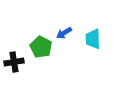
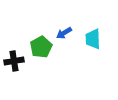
green pentagon: rotated 15 degrees clockwise
black cross: moved 1 px up
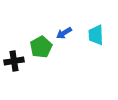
cyan trapezoid: moved 3 px right, 4 px up
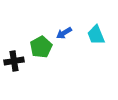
cyan trapezoid: rotated 20 degrees counterclockwise
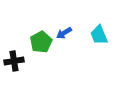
cyan trapezoid: moved 3 px right
green pentagon: moved 5 px up
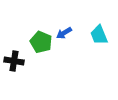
green pentagon: rotated 20 degrees counterclockwise
black cross: rotated 18 degrees clockwise
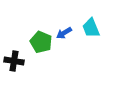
cyan trapezoid: moved 8 px left, 7 px up
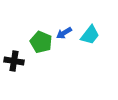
cyan trapezoid: moved 1 px left, 7 px down; rotated 120 degrees counterclockwise
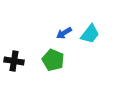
cyan trapezoid: moved 1 px up
green pentagon: moved 12 px right, 18 px down
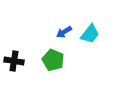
blue arrow: moved 1 px up
